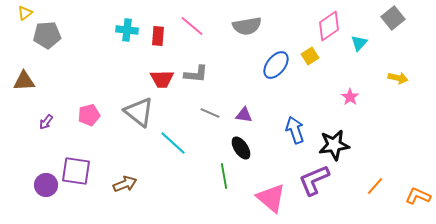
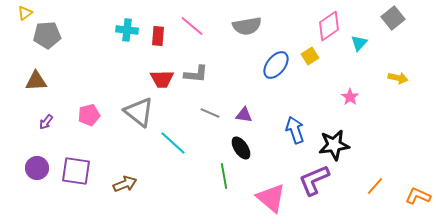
brown triangle: moved 12 px right
purple circle: moved 9 px left, 17 px up
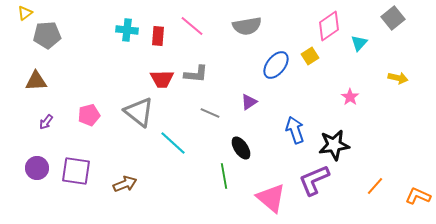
purple triangle: moved 5 px right, 13 px up; rotated 42 degrees counterclockwise
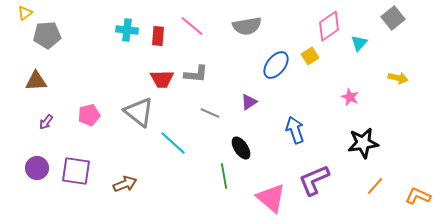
pink star: rotated 12 degrees counterclockwise
black star: moved 29 px right, 2 px up
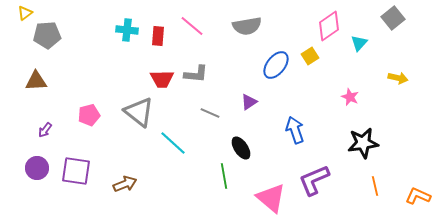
purple arrow: moved 1 px left, 8 px down
orange line: rotated 54 degrees counterclockwise
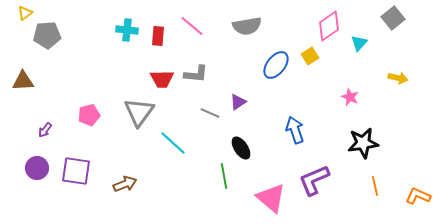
brown triangle: moved 13 px left
purple triangle: moved 11 px left
gray triangle: rotated 28 degrees clockwise
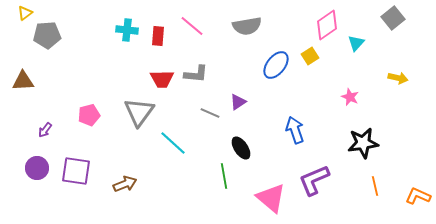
pink diamond: moved 2 px left, 1 px up
cyan triangle: moved 3 px left
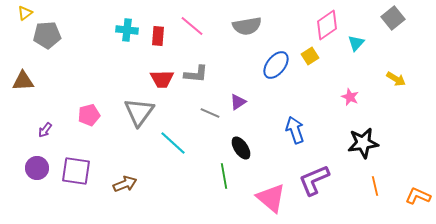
yellow arrow: moved 2 px left, 1 px down; rotated 18 degrees clockwise
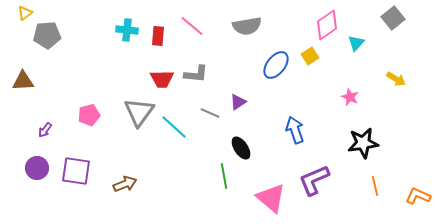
cyan line: moved 1 px right, 16 px up
